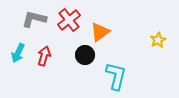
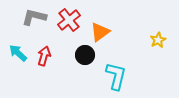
gray L-shape: moved 2 px up
cyan arrow: rotated 108 degrees clockwise
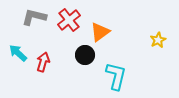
red arrow: moved 1 px left, 6 px down
